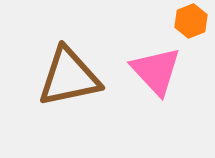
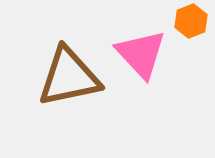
pink triangle: moved 15 px left, 17 px up
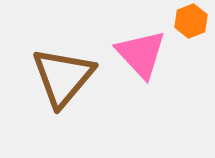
brown triangle: moved 6 px left; rotated 38 degrees counterclockwise
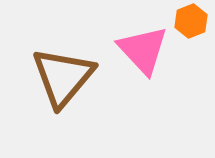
pink triangle: moved 2 px right, 4 px up
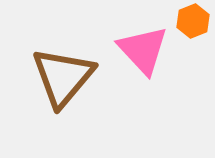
orange hexagon: moved 2 px right
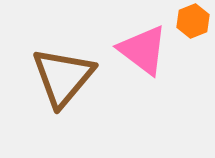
pink triangle: rotated 10 degrees counterclockwise
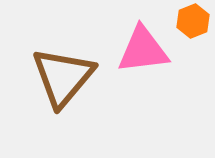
pink triangle: rotated 44 degrees counterclockwise
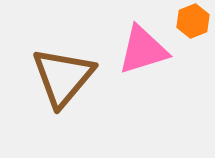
pink triangle: rotated 10 degrees counterclockwise
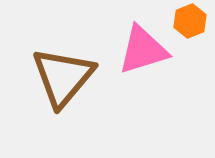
orange hexagon: moved 3 px left
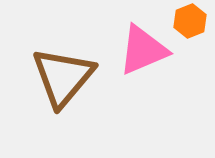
pink triangle: rotated 6 degrees counterclockwise
